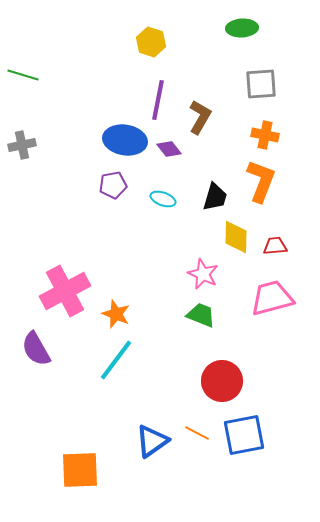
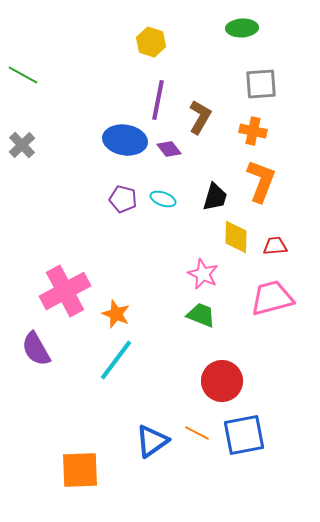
green line: rotated 12 degrees clockwise
orange cross: moved 12 px left, 4 px up
gray cross: rotated 32 degrees counterclockwise
purple pentagon: moved 10 px right, 14 px down; rotated 24 degrees clockwise
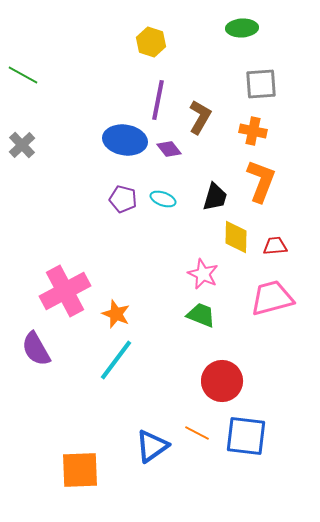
blue square: moved 2 px right, 1 px down; rotated 18 degrees clockwise
blue triangle: moved 5 px down
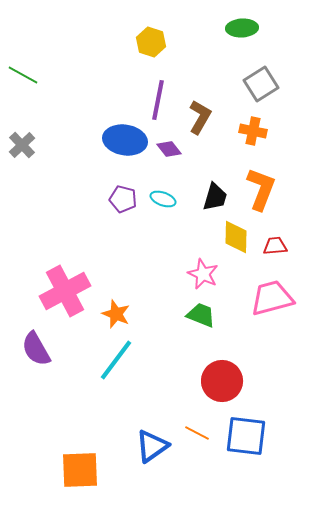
gray square: rotated 28 degrees counterclockwise
orange L-shape: moved 8 px down
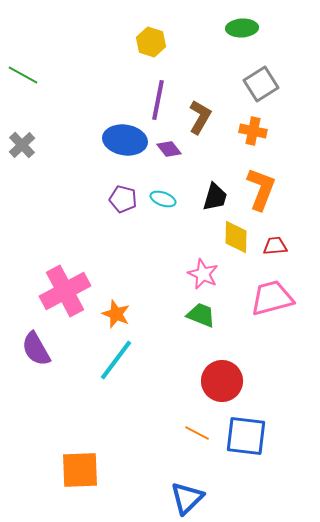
blue triangle: moved 35 px right, 52 px down; rotated 9 degrees counterclockwise
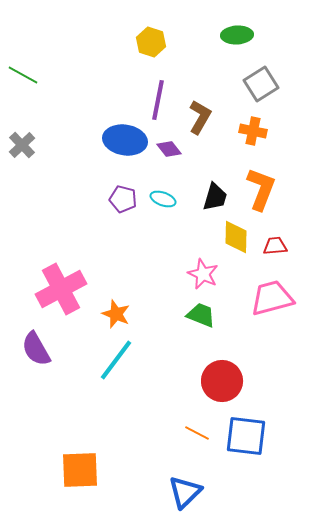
green ellipse: moved 5 px left, 7 px down
pink cross: moved 4 px left, 2 px up
blue triangle: moved 2 px left, 6 px up
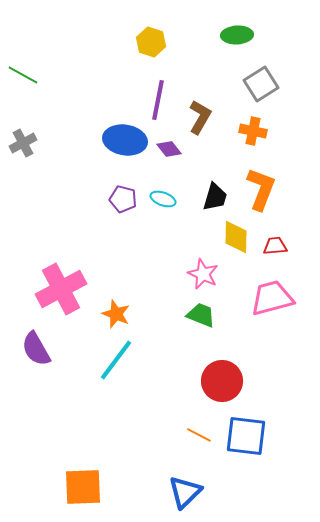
gray cross: moved 1 px right, 2 px up; rotated 16 degrees clockwise
orange line: moved 2 px right, 2 px down
orange square: moved 3 px right, 17 px down
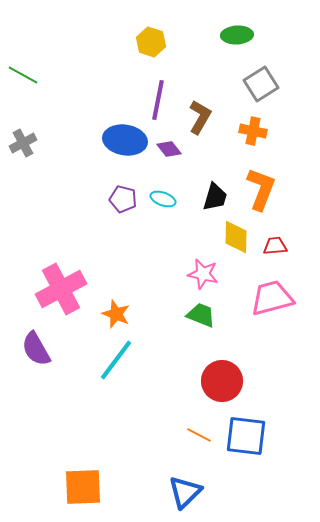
pink star: rotated 12 degrees counterclockwise
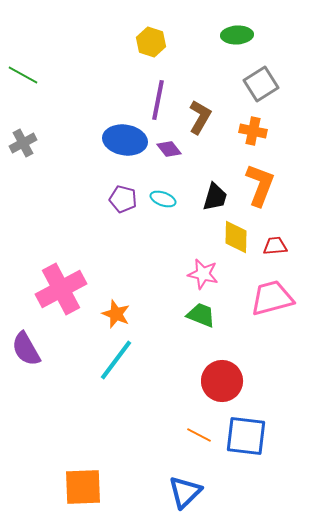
orange L-shape: moved 1 px left, 4 px up
purple semicircle: moved 10 px left
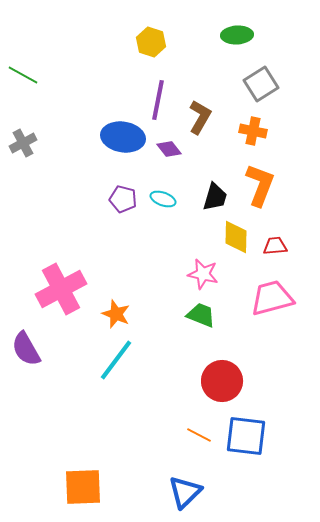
blue ellipse: moved 2 px left, 3 px up
